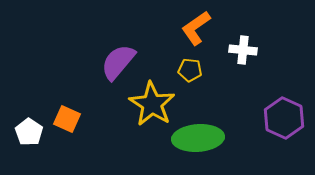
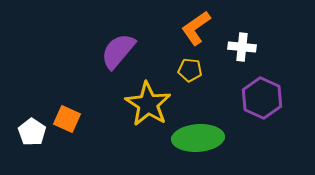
white cross: moved 1 px left, 3 px up
purple semicircle: moved 11 px up
yellow star: moved 4 px left
purple hexagon: moved 22 px left, 20 px up
white pentagon: moved 3 px right
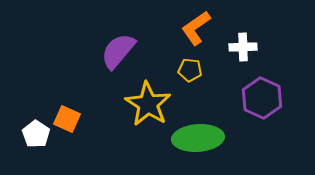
white cross: moved 1 px right; rotated 8 degrees counterclockwise
white pentagon: moved 4 px right, 2 px down
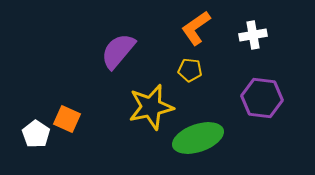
white cross: moved 10 px right, 12 px up; rotated 8 degrees counterclockwise
purple hexagon: rotated 18 degrees counterclockwise
yellow star: moved 3 px right, 3 px down; rotated 27 degrees clockwise
green ellipse: rotated 15 degrees counterclockwise
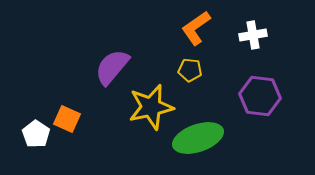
purple semicircle: moved 6 px left, 16 px down
purple hexagon: moved 2 px left, 2 px up
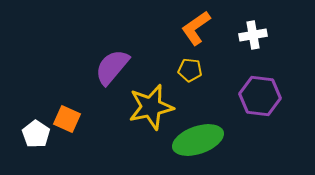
green ellipse: moved 2 px down
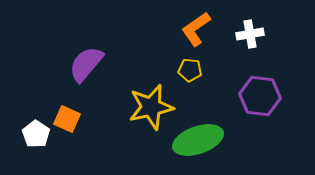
orange L-shape: moved 1 px down
white cross: moved 3 px left, 1 px up
purple semicircle: moved 26 px left, 3 px up
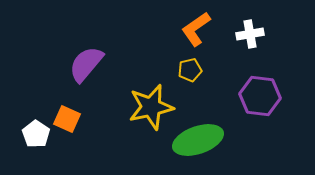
yellow pentagon: rotated 20 degrees counterclockwise
